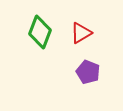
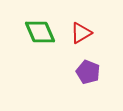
green diamond: rotated 44 degrees counterclockwise
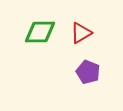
green diamond: rotated 68 degrees counterclockwise
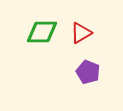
green diamond: moved 2 px right
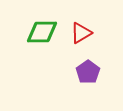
purple pentagon: rotated 15 degrees clockwise
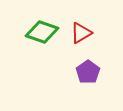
green diamond: rotated 20 degrees clockwise
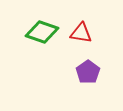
red triangle: rotated 40 degrees clockwise
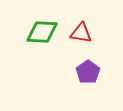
green diamond: rotated 16 degrees counterclockwise
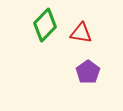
green diamond: moved 3 px right, 7 px up; rotated 48 degrees counterclockwise
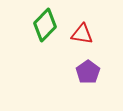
red triangle: moved 1 px right, 1 px down
